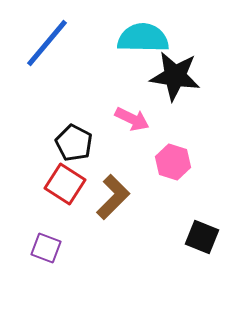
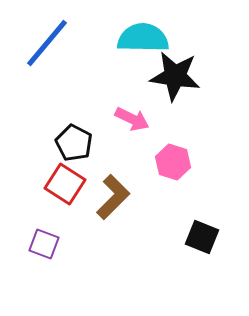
purple square: moved 2 px left, 4 px up
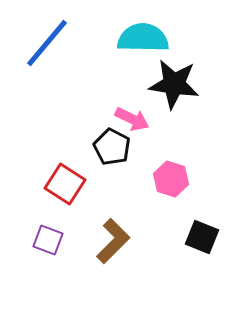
black star: moved 1 px left, 8 px down
black pentagon: moved 38 px right, 4 px down
pink hexagon: moved 2 px left, 17 px down
brown L-shape: moved 44 px down
purple square: moved 4 px right, 4 px up
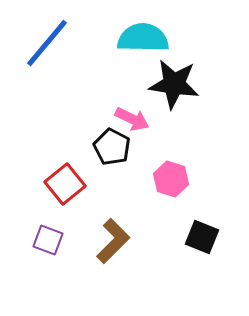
red square: rotated 18 degrees clockwise
